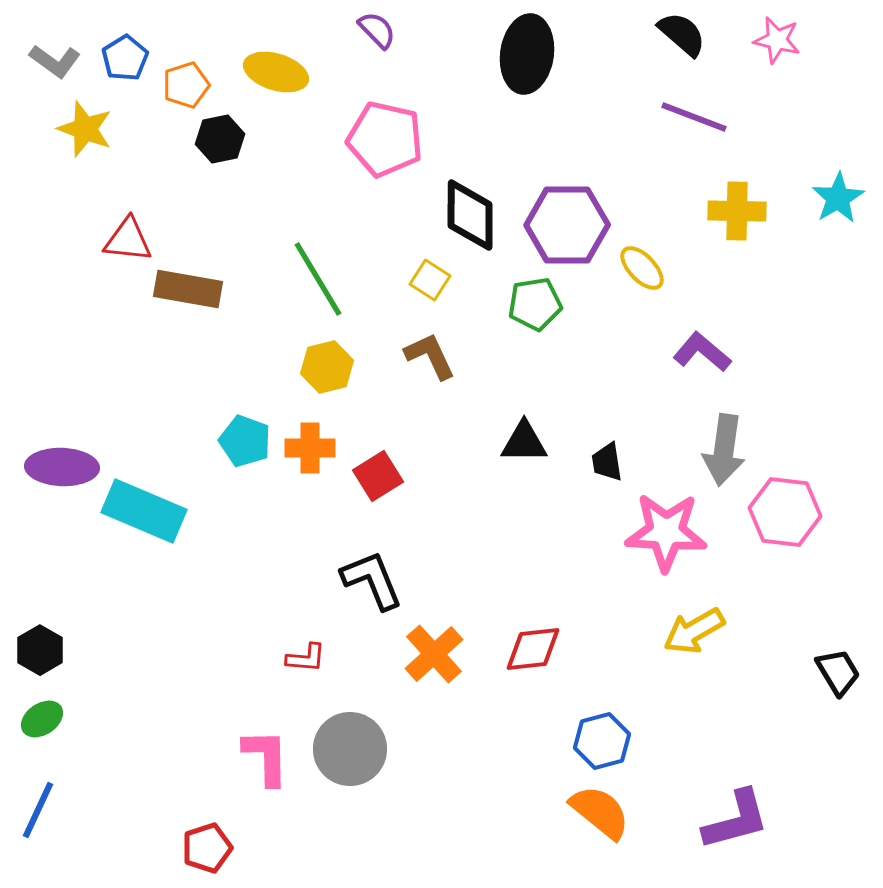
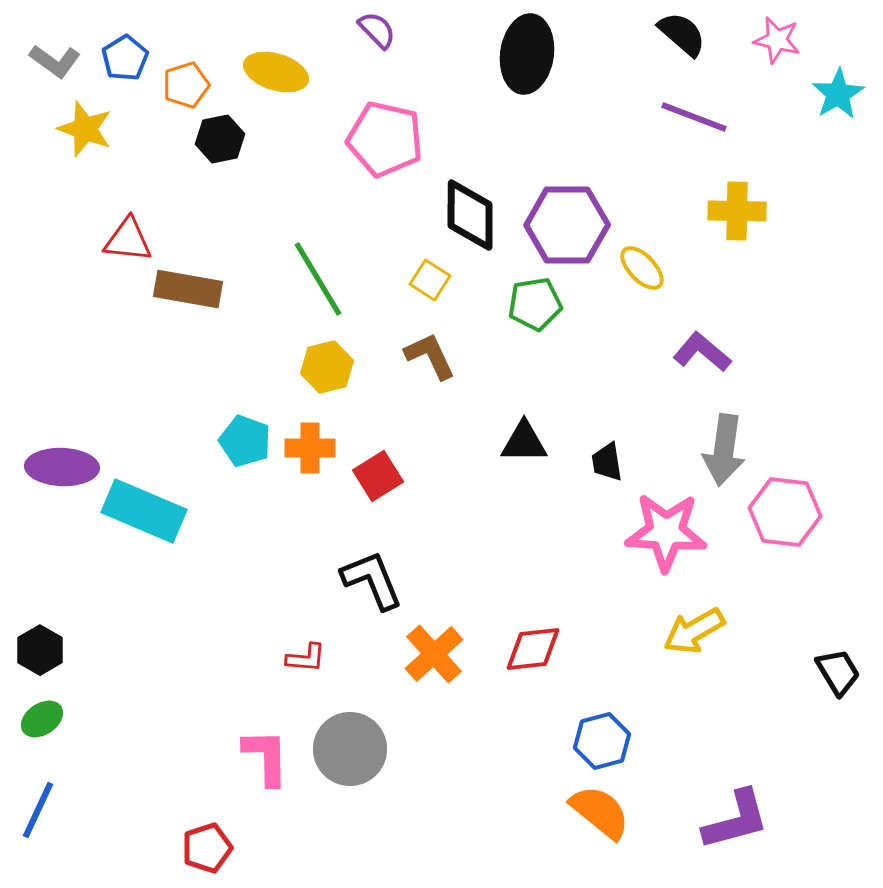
cyan star at (838, 198): moved 104 px up
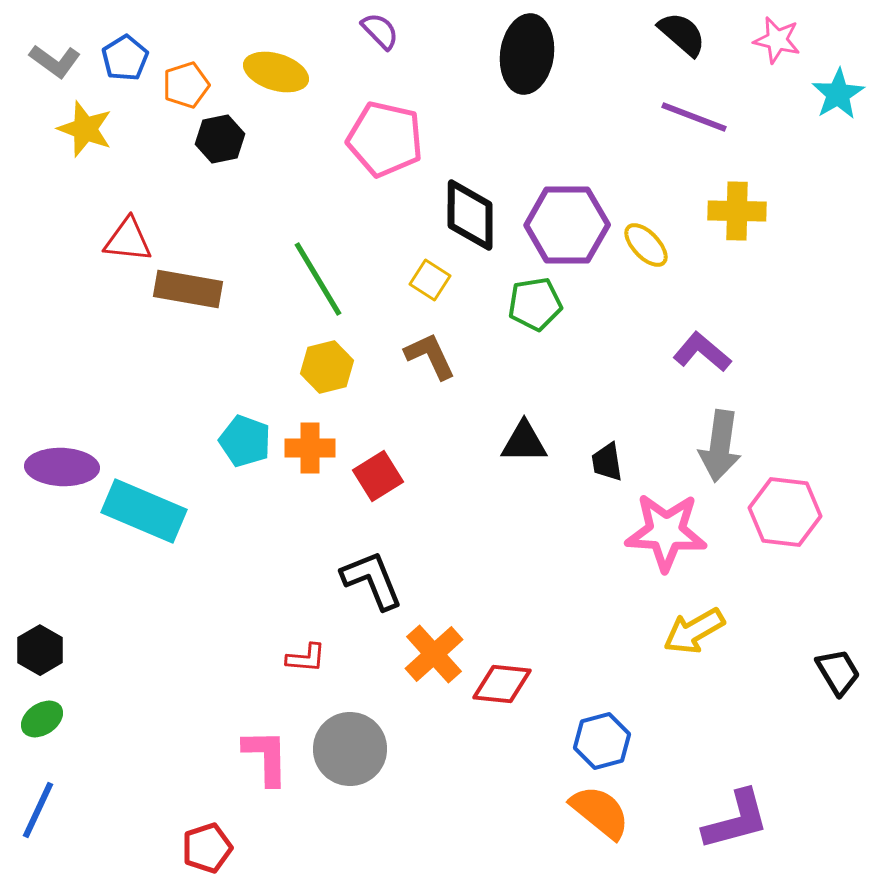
purple semicircle at (377, 30): moved 3 px right, 1 px down
yellow ellipse at (642, 268): moved 4 px right, 23 px up
gray arrow at (724, 450): moved 4 px left, 4 px up
red diamond at (533, 649): moved 31 px left, 35 px down; rotated 12 degrees clockwise
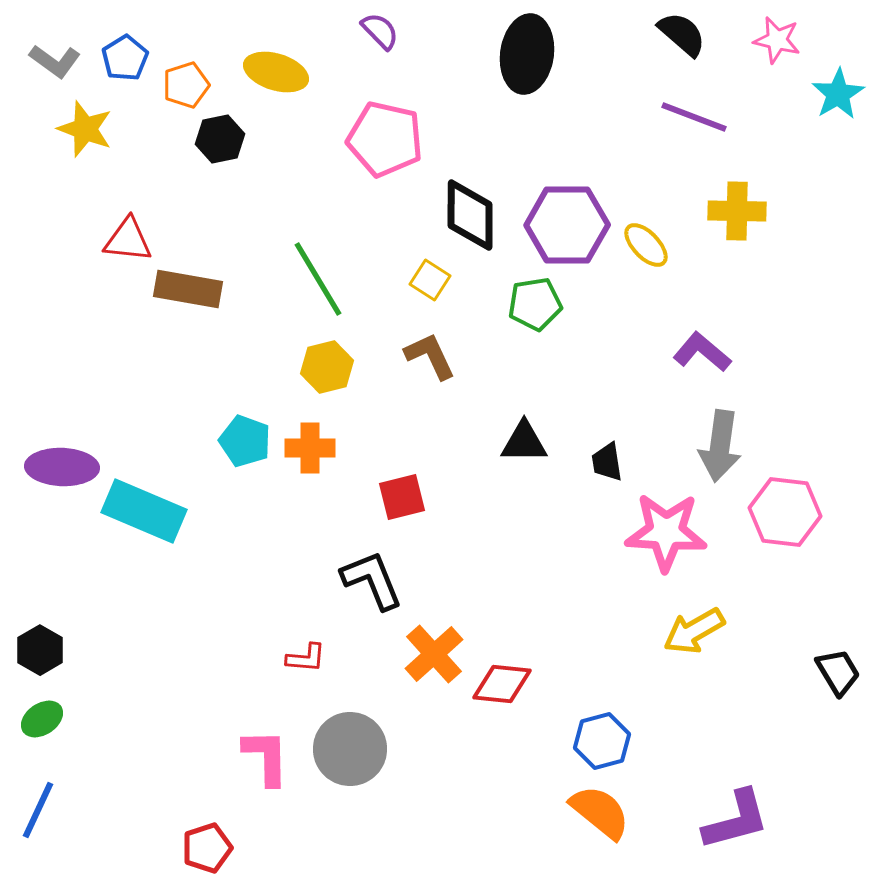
red square at (378, 476): moved 24 px right, 21 px down; rotated 18 degrees clockwise
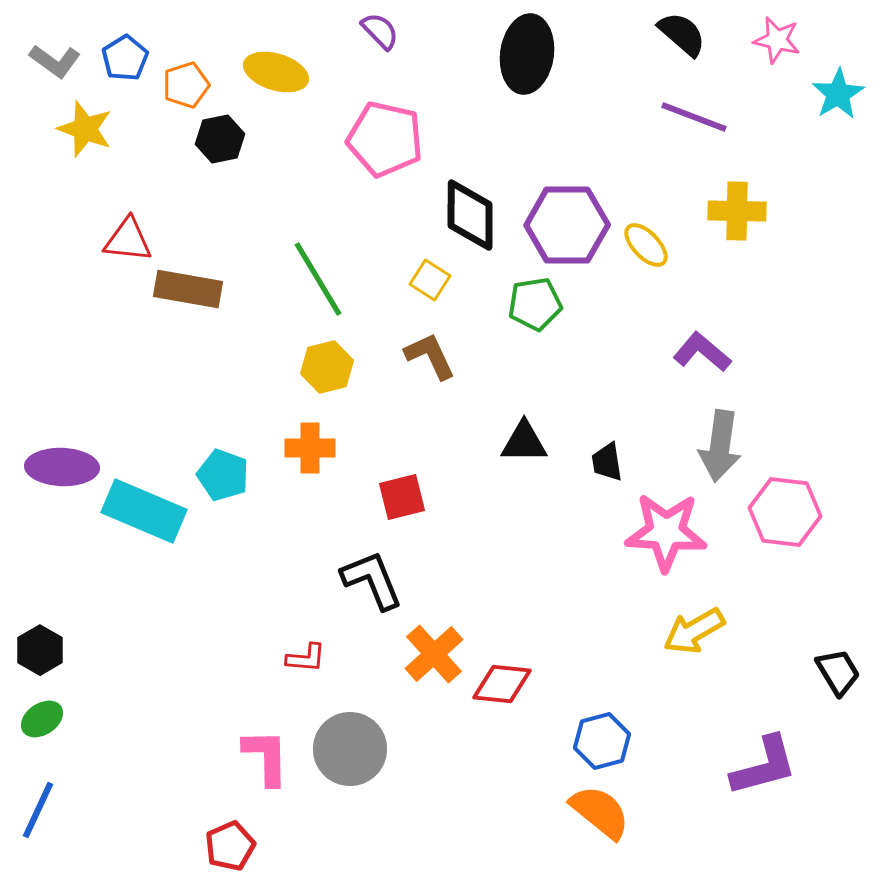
cyan pentagon at (245, 441): moved 22 px left, 34 px down
purple L-shape at (736, 820): moved 28 px right, 54 px up
red pentagon at (207, 848): moved 23 px right, 2 px up; rotated 6 degrees counterclockwise
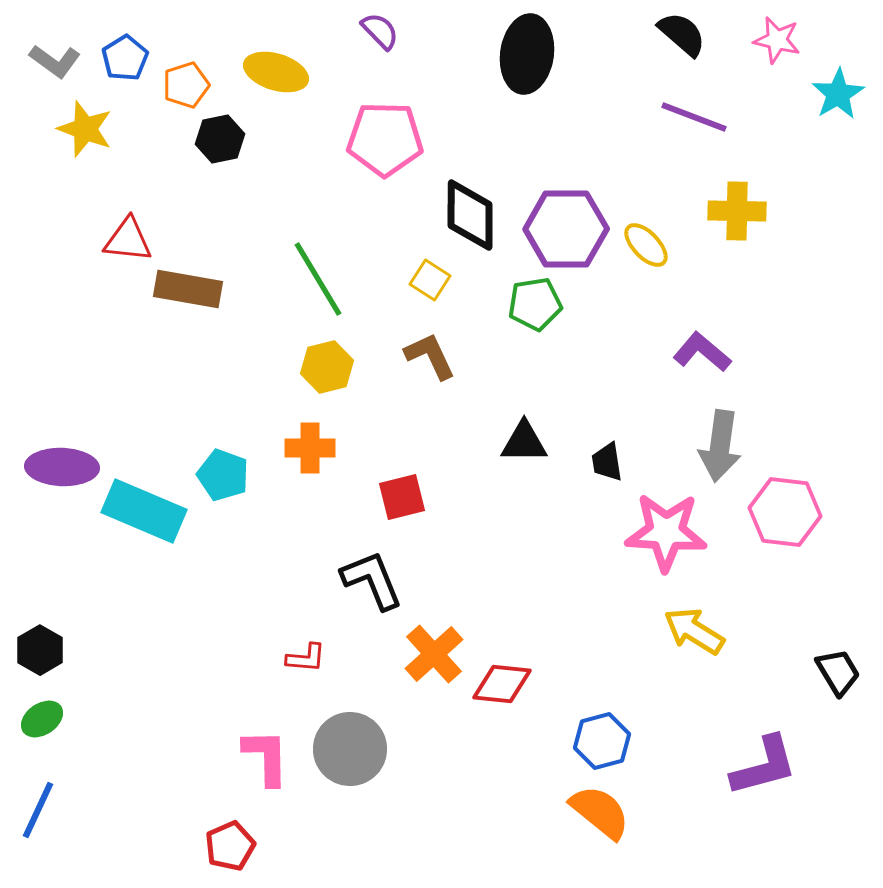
pink pentagon at (385, 139): rotated 12 degrees counterclockwise
purple hexagon at (567, 225): moved 1 px left, 4 px down
yellow arrow at (694, 631): rotated 62 degrees clockwise
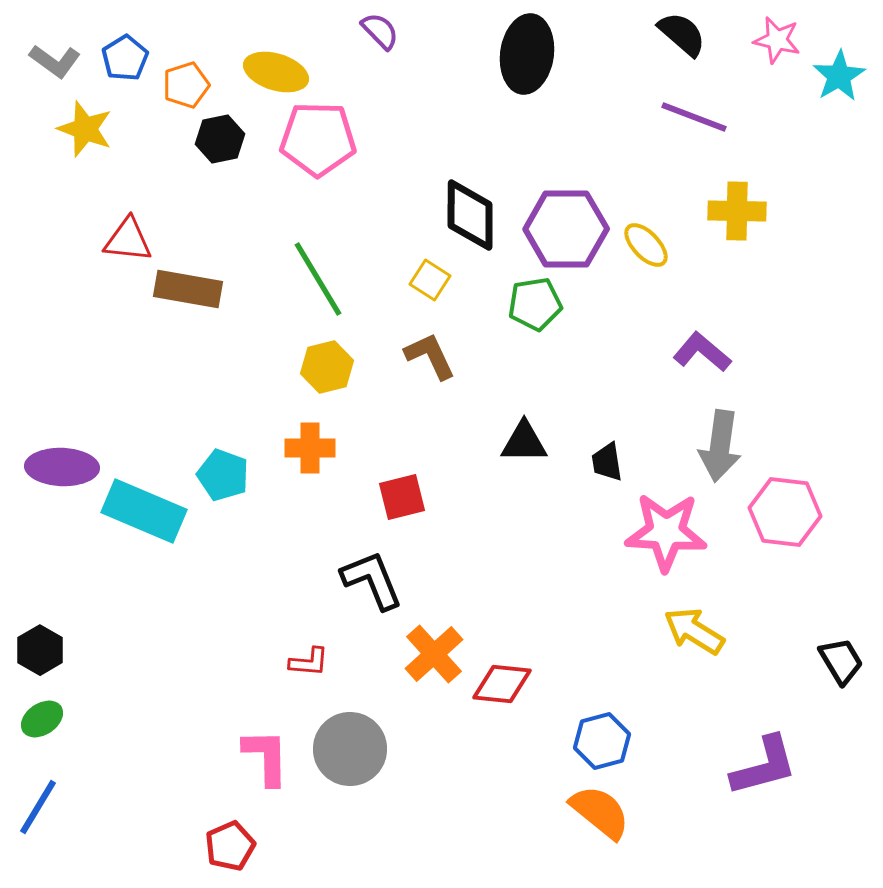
cyan star at (838, 94): moved 1 px right, 18 px up
pink pentagon at (385, 139): moved 67 px left
red L-shape at (306, 658): moved 3 px right, 4 px down
black trapezoid at (838, 672): moved 3 px right, 11 px up
blue line at (38, 810): moved 3 px up; rotated 6 degrees clockwise
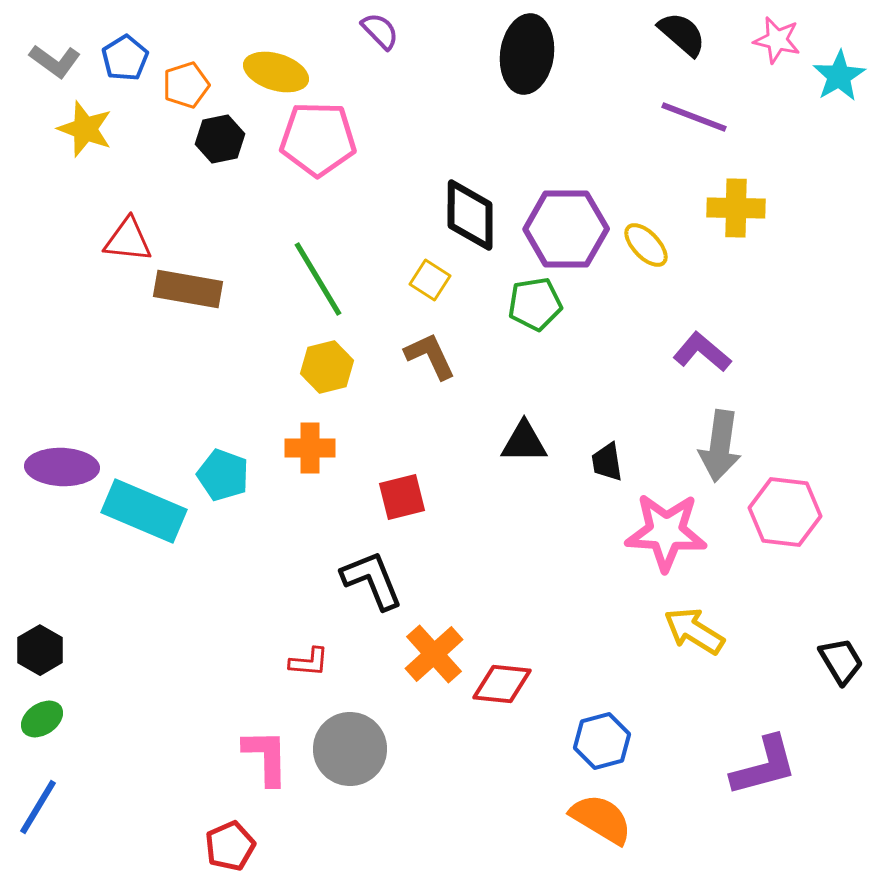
yellow cross at (737, 211): moved 1 px left, 3 px up
orange semicircle at (600, 812): moved 1 px right, 7 px down; rotated 8 degrees counterclockwise
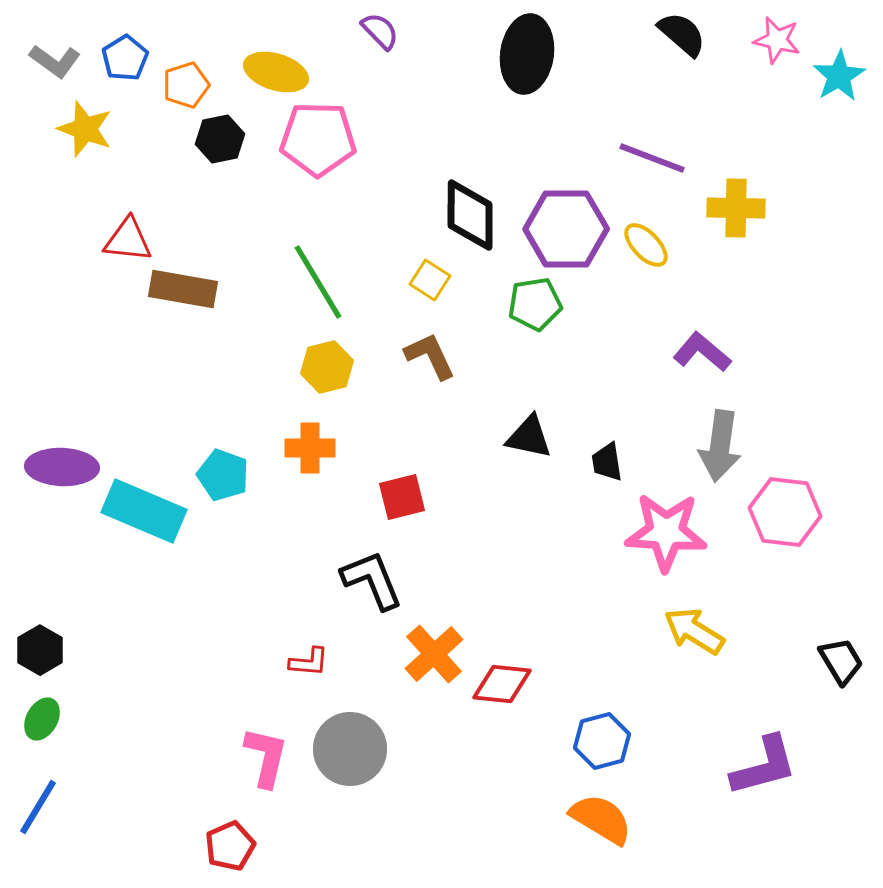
purple line at (694, 117): moved 42 px left, 41 px down
green line at (318, 279): moved 3 px down
brown rectangle at (188, 289): moved 5 px left
black triangle at (524, 442): moved 5 px right, 5 px up; rotated 12 degrees clockwise
green ellipse at (42, 719): rotated 27 degrees counterclockwise
pink L-shape at (266, 757): rotated 14 degrees clockwise
